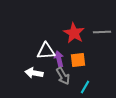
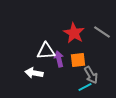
gray line: rotated 36 degrees clockwise
gray arrow: moved 28 px right, 1 px up
cyan line: rotated 32 degrees clockwise
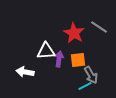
gray line: moved 3 px left, 5 px up
purple arrow: rotated 21 degrees clockwise
white arrow: moved 9 px left, 1 px up
cyan line: moved 1 px up
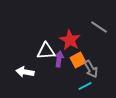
red star: moved 4 px left, 7 px down
orange square: rotated 21 degrees counterclockwise
gray arrow: moved 6 px up
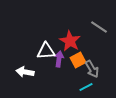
red star: moved 1 px down
gray arrow: moved 1 px right
cyan line: moved 1 px right, 1 px down
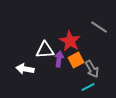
white triangle: moved 1 px left, 1 px up
orange square: moved 2 px left
white arrow: moved 3 px up
cyan line: moved 2 px right
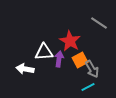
gray line: moved 4 px up
white triangle: moved 1 px left, 2 px down
orange square: moved 4 px right
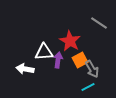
purple arrow: moved 1 px left, 1 px down
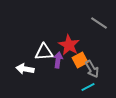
red star: moved 1 px left, 4 px down
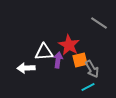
orange square: rotated 14 degrees clockwise
white arrow: moved 1 px right, 1 px up; rotated 12 degrees counterclockwise
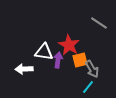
white triangle: rotated 12 degrees clockwise
white arrow: moved 2 px left, 1 px down
cyan line: rotated 24 degrees counterclockwise
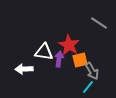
purple arrow: moved 1 px right, 1 px up
gray arrow: moved 2 px down
